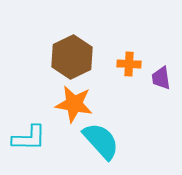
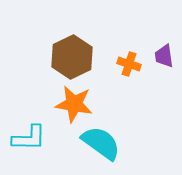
orange cross: rotated 15 degrees clockwise
purple trapezoid: moved 3 px right, 22 px up
cyan semicircle: moved 2 px down; rotated 12 degrees counterclockwise
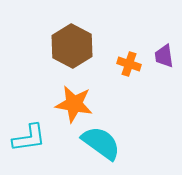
brown hexagon: moved 11 px up; rotated 6 degrees counterclockwise
cyan L-shape: rotated 9 degrees counterclockwise
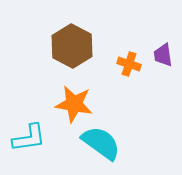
purple trapezoid: moved 1 px left, 1 px up
